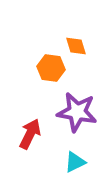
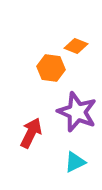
orange diamond: rotated 50 degrees counterclockwise
purple star: rotated 12 degrees clockwise
red arrow: moved 1 px right, 1 px up
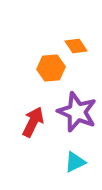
orange diamond: rotated 35 degrees clockwise
orange hexagon: rotated 12 degrees counterclockwise
red arrow: moved 2 px right, 11 px up
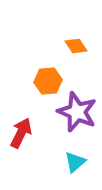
orange hexagon: moved 3 px left, 13 px down
red arrow: moved 12 px left, 11 px down
cyan triangle: rotated 15 degrees counterclockwise
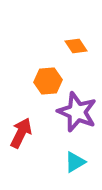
cyan triangle: rotated 10 degrees clockwise
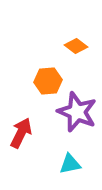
orange diamond: rotated 20 degrees counterclockwise
cyan triangle: moved 5 px left, 2 px down; rotated 20 degrees clockwise
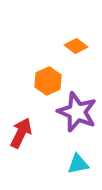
orange hexagon: rotated 20 degrees counterclockwise
cyan triangle: moved 8 px right
